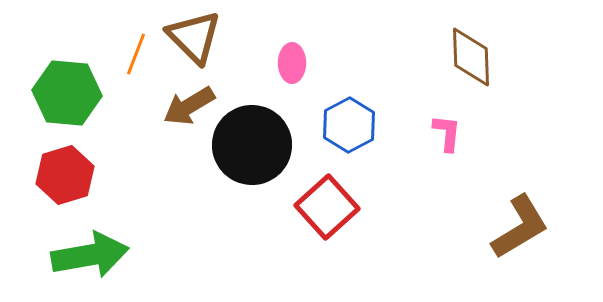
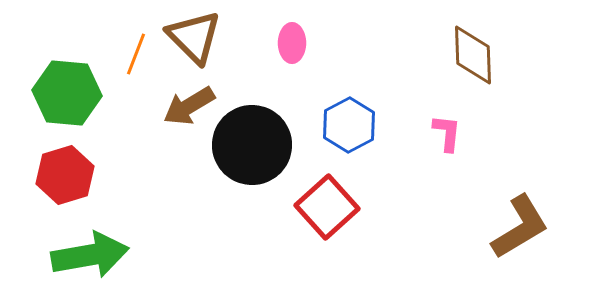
brown diamond: moved 2 px right, 2 px up
pink ellipse: moved 20 px up
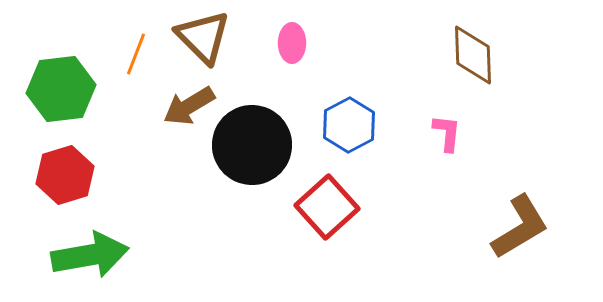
brown triangle: moved 9 px right
green hexagon: moved 6 px left, 4 px up; rotated 12 degrees counterclockwise
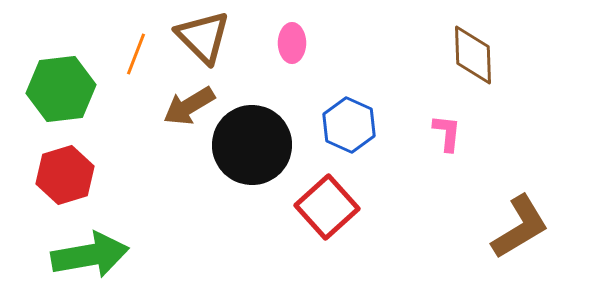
blue hexagon: rotated 8 degrees counterclockwise
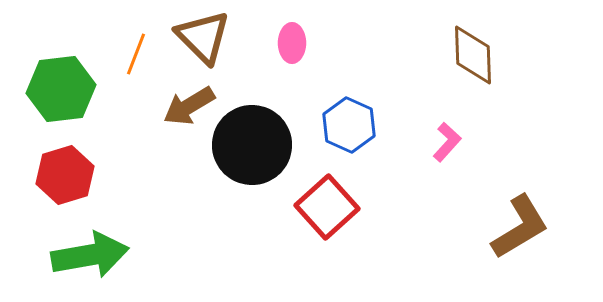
pink L-shape: moved 9 px down; rotated 36 degrees clockwise
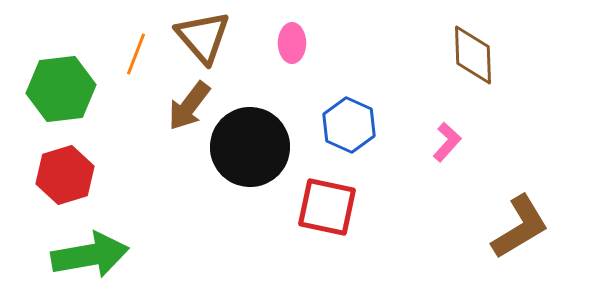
brown triangle: rotated 4 degrees clockwise
brown arrow: rotated 22 degrees counterclockwise
black circle: moved 2 px left, 2 px down
red square: rotated 36 degrees counterclockwise
